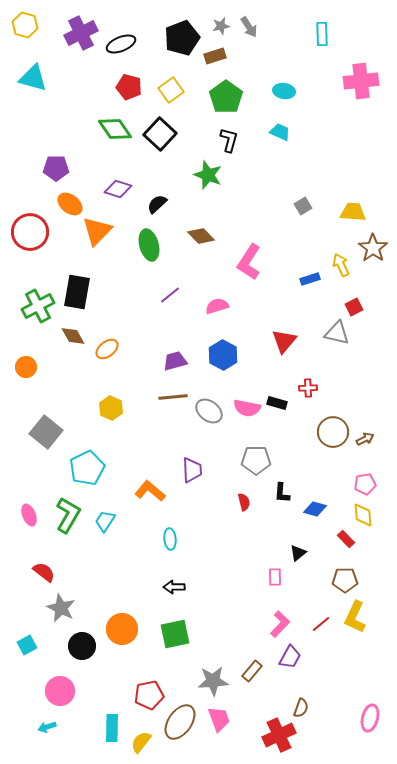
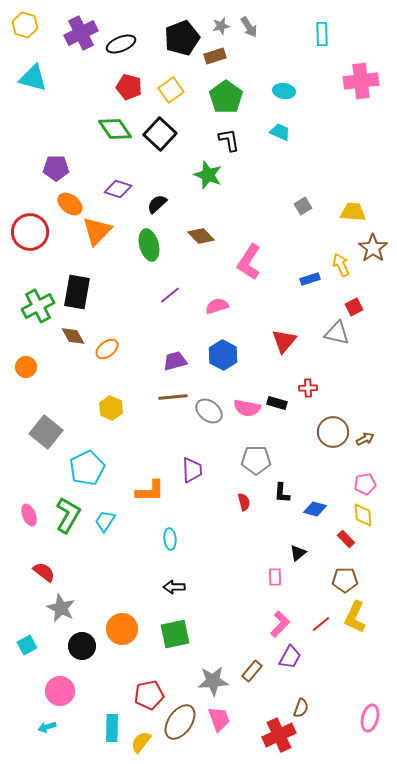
black L-shape at (229, 140): rotated 25 degrees counterclockwise
orange L-shape at (150, 491): rotated 140 degrees clockwise
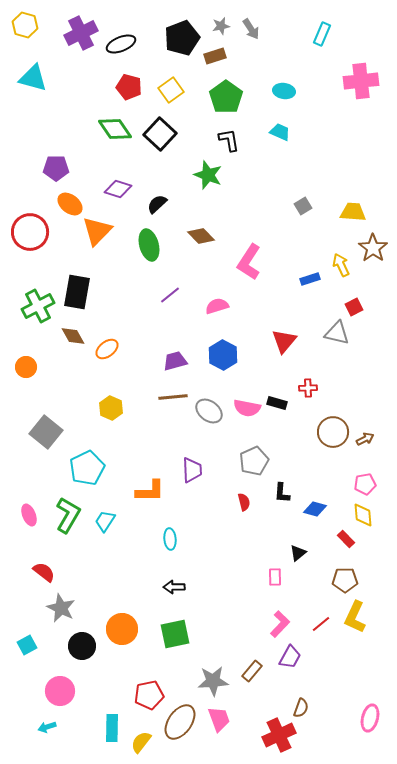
gray arrow at (249, 27): moved 2 px right, 2 px down
cyan rectangle at (322, 34): rotated 25 degrees clockwise
gray pentagon at (256, 460): moved 2 px left, 1 px down; rotated 24 degrees counterclockwise
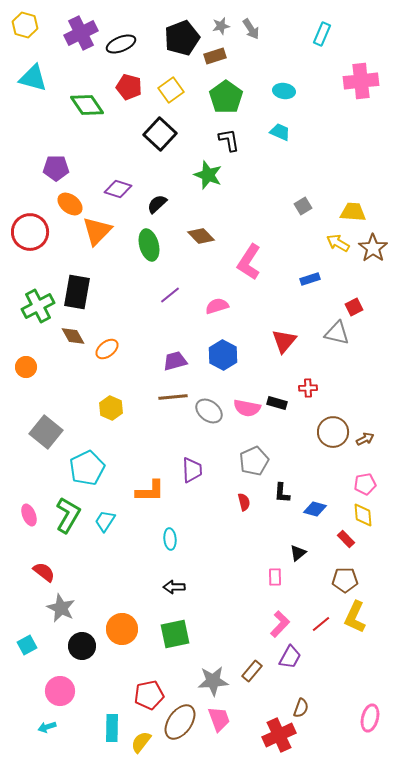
green diamond at (115, 129): moved 28 px left, 24 px up
yellow arrow at (341, 265): moved 3 px left, 22 px up; rotated 35 degrees counterclockwise
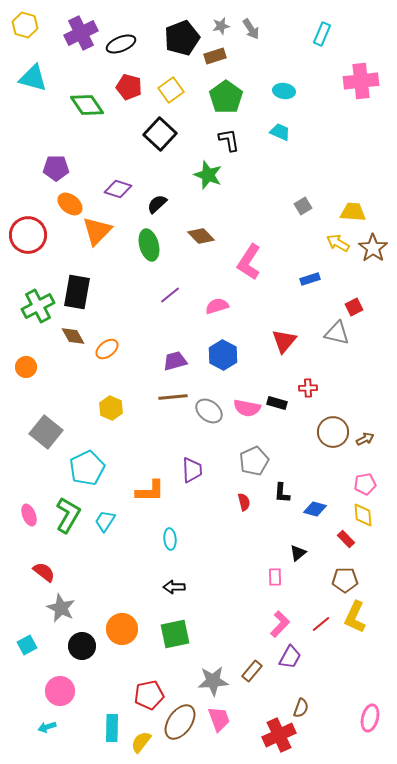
red circle at (30, 232): moved 2 px left, 3 px down
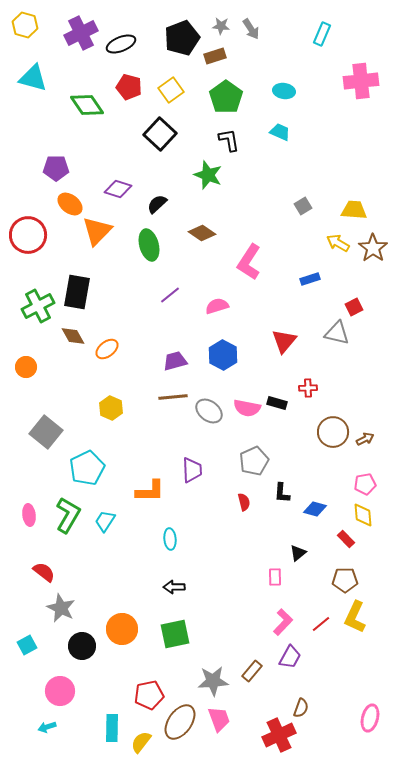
gray star at (221, 26): rotated 18 degrees clockwise
yellow trapezoid at (353, 212): moved 1 px right, 2 px up
brown diamond at (201, 236): moved 1 px right, 3 px up; rotated 12 degrees counterclockwise
pink ellipse at (29, 515): rotated 15 degrees clockwise
pink L-shape at (280, 624): moved 3 px right, 2 px up
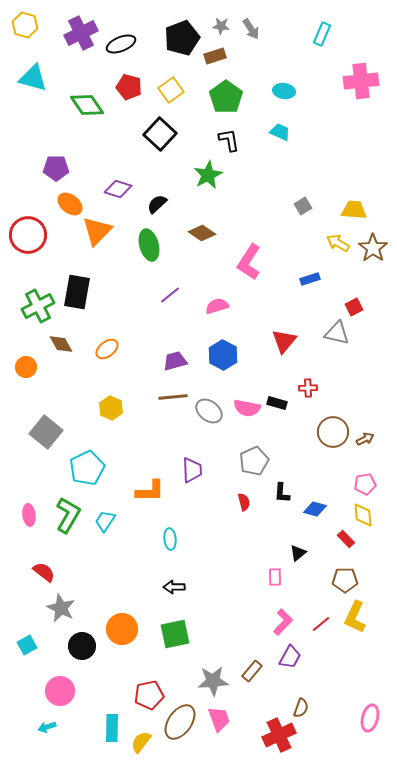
green star at (208, 175): rotated 24 degrees clockwise
brown diamond at (73, 336): moved 12 px left, 8 px down
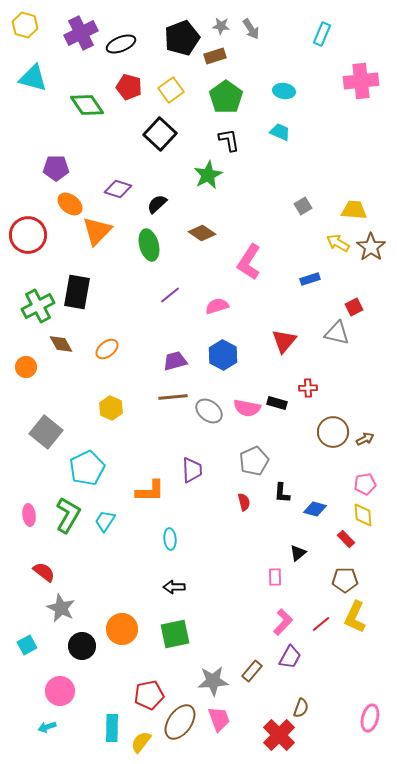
brown star at (373, 248): moved 2 px left, 1 px up
red cross at (279, 735): rotated 20 degrees counterclockwise
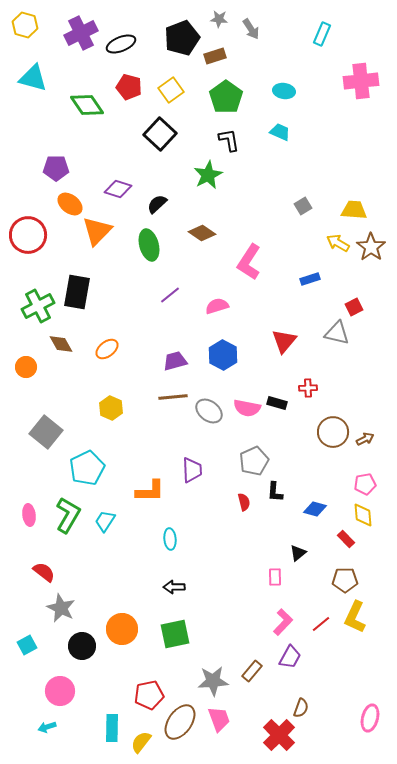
gray star at (221, 26): moved 2 px left, 7 px up
black L-shape at (282, 493): moved 7 px left, 1 px up
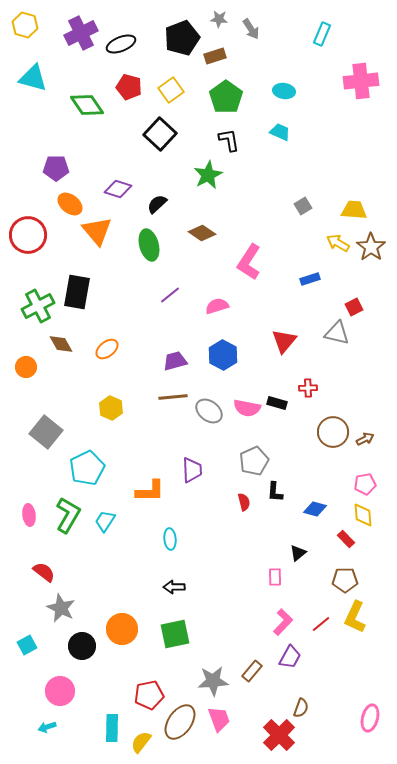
orange triangle at (97, 231): rotated 24 degrees counterclockwise
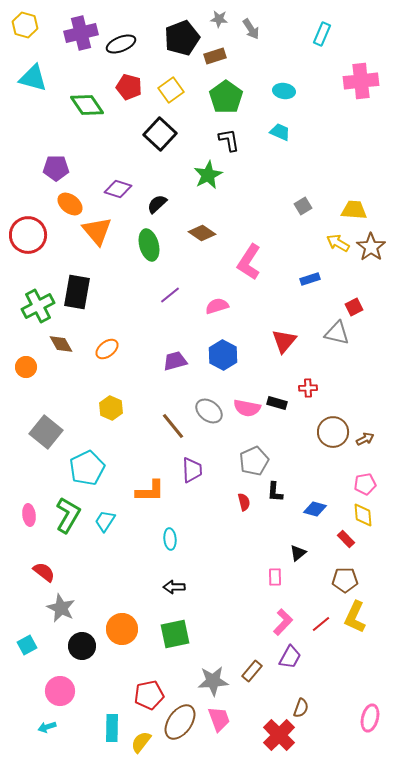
purple cross at (81, 33): rotated 12 degrees clockwise
brown line at (173, 397): moved 29 px down; rotated 56 degrees clockwise
